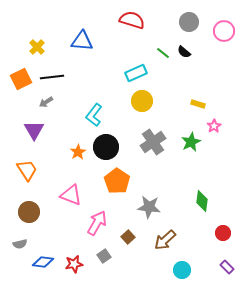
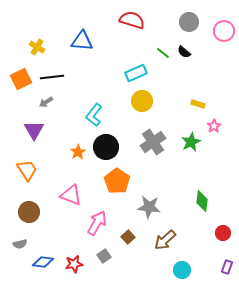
yellow cross: rotated 14 degrees counterclockwise
purple rectangle: rotated 64 degrees clockwise
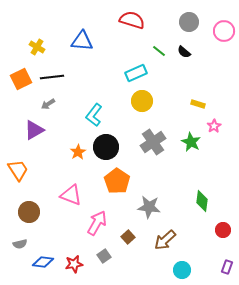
green line: moved 4 px left, 2 px up
gray arrow: moved 2 px right, 2 px down
purple triangle: rotated 30 degrees clockwise
green star: rotated 18 degrees counterclockwise
orange trapezoid: moved 9 px left
red circle: moved 3 px up
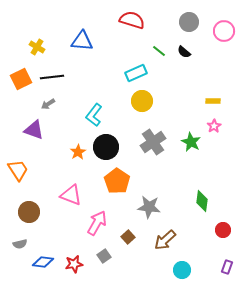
yellow rectangle: moved 15 px right, 3 px up; rotated 16 degrees counterclockwise
purple triangle: rotated 50 degrees clockwise
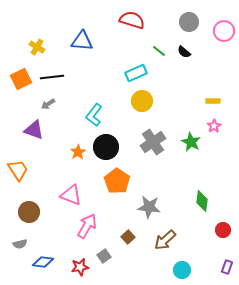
pink arrow: moved 10 px left, 3 px down
red star: moved 6 px right, 3 px down
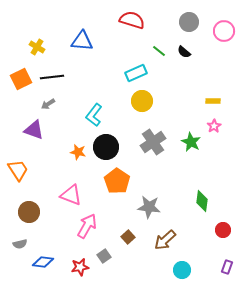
orange star: rotated 28 degrees counterclockwise
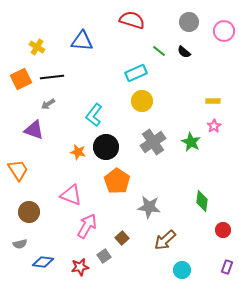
brown square: moved 6 px left, 1 px down
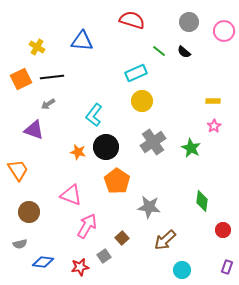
green star: moved 6 px down
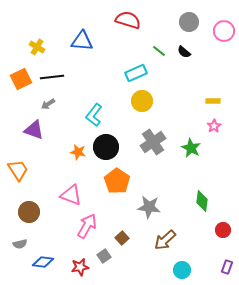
red semicircle: moved 4 px left
